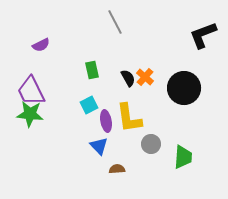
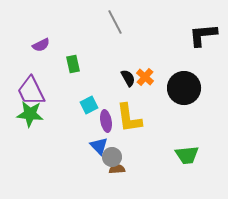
black L-shape: rotated 16 degrees clockwise
green rectangle: moved 19 px left, 6 px up
gray circle: moved 39 px left, 13 px down
green trapezoid: moved 4 px right, 2 px up; rotated 80 degrees clockwise
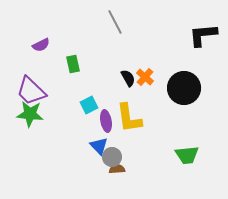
purple trapezoid: rotated 20 degrees counterclockwise
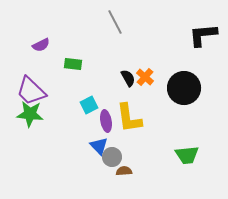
green rectangle: rotated 72 degrees counterclockwise
brown semicircle: moved 7 px right, 2 px down
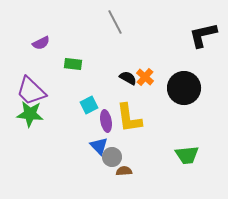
black L-shape: rotated 8 degrees counterclockwise
purple semicircle: moved 2 px up
black semicircle: rotated 30 degrees counterclockwise
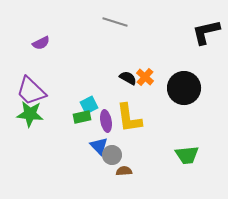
gray line: rotated 45 degrees counterclockwise
black L-shape: moved 3 px right, 3 px up
green rectangle: moved 9 px right, 53 px down; rotated 18 degrees counterclockwise
gray circle: moved 2 px up
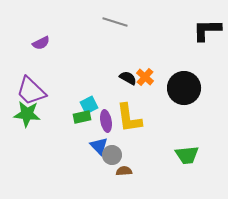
black L-shape: moved 1 px right, 2 px up; rotated 12 degrees clockwise
green star: moved 3 px left
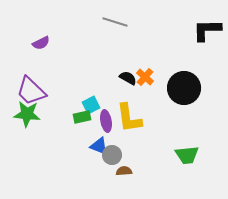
cyan square: moved 2 px right
blue triangle: rotated 24 degrees counterclockwise
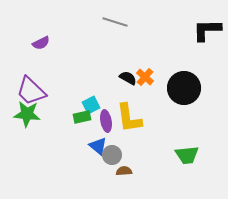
blue triangle: moved 1 px left; rotated 18 degrees clockwise
